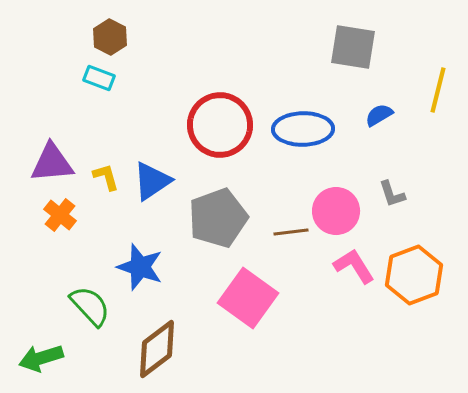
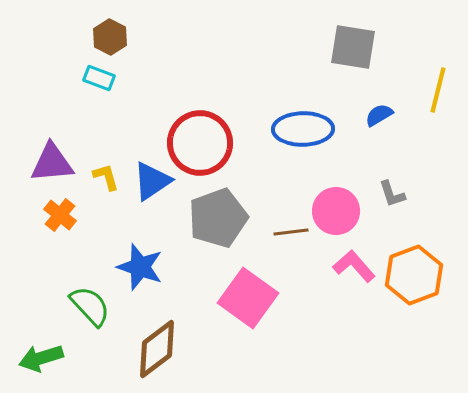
red circle: moved 20 px left, 18 px down
pink L-shape: rotated 9 degrees counterclockwise
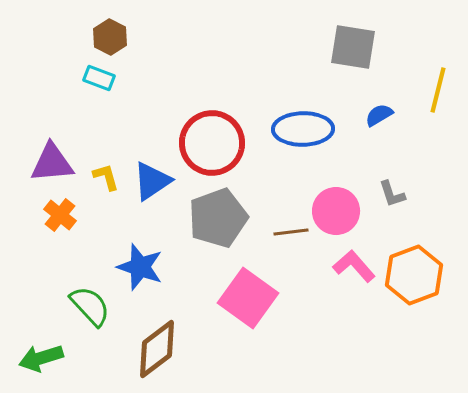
red circle: moved 12 px right
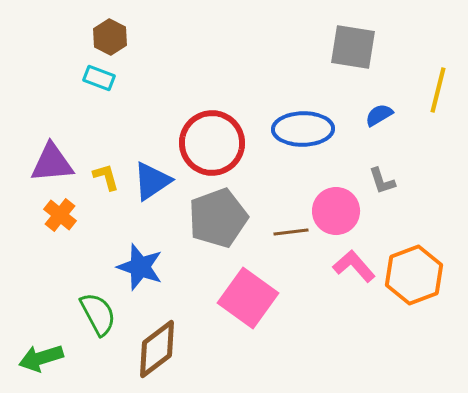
gray L-shape: moved 10 px left, 13 px up
green semicircle: moved 8 px right, 8 px down; rotated 15 degrees clockwise
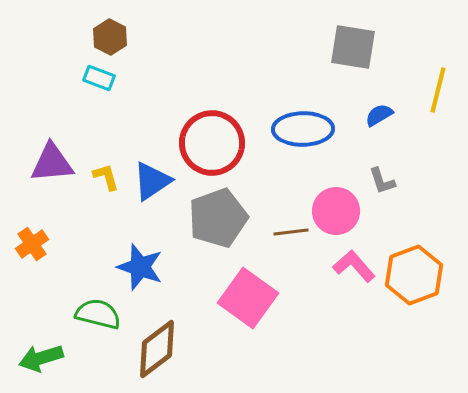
orange cross: moved 28 px left, 29 px down; rotated 16 degrees clockwise
green semicircle: rotated 48 degrees counterclockwise
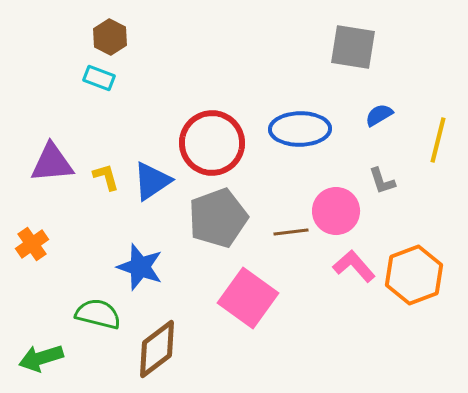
yellow line: moved 50 px down
blue ellipse: moved 3 px left
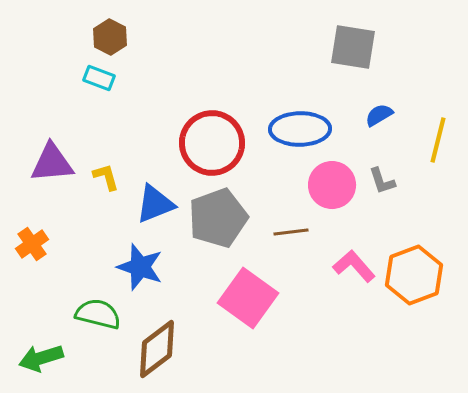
blue triangle: moved 3 px right, 23 px down; rotated 12 degrees clockwise
pink circle: moved 4 px left, 26 px up
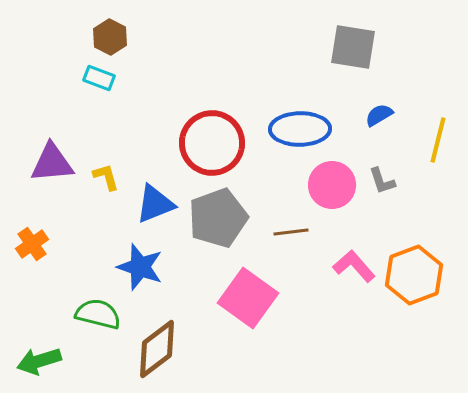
green arrow: moved 2 px left, 3 px down
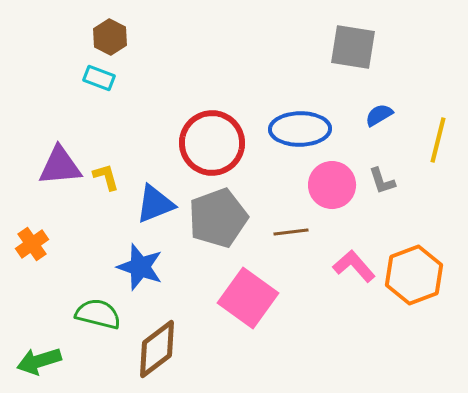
purple triangle: moved 8 px right, 3 px down
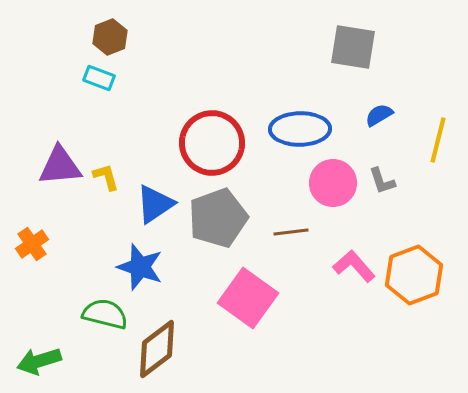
brown hexagon: rotated 12 degrees clockwise
pink circle: moved 1 px right, 2 px up
blue triangle: rotated 12 degrees counterclockwise
green semicircle: moved 7 px right
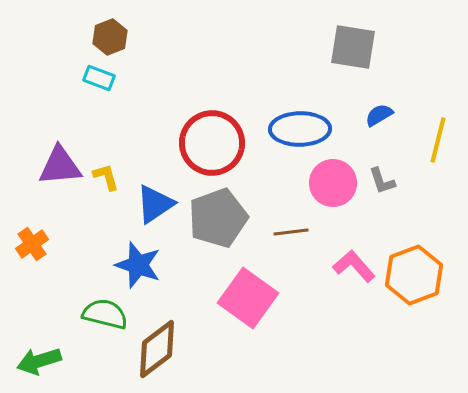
blue star: moved 2 px left, 2 px up
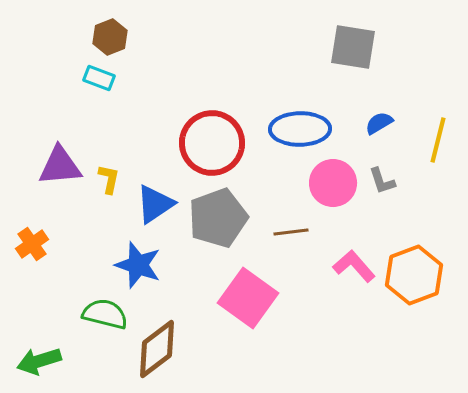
blue semicircle: moved 8 px down
yellow L-shape: moved 3 px right, 2 px down; rotated 28 degrees clockwise
